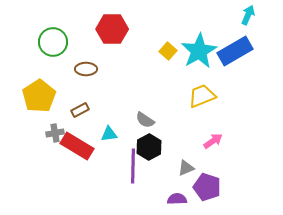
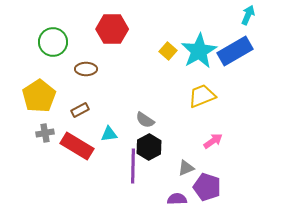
gray cross: moved 10 px left
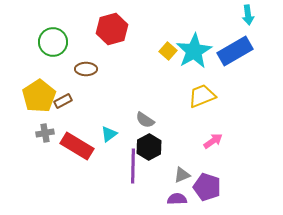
cyan arrow: rotated 150 degrees clockwise
red hexagon: rotated 16 degrees counterclockwise
cyan star: moved 5 px left
brown rectangle: moved 17 px left, 9 px up
cyan triangle: rotated 30 degrees counterclockwise
gray triangle: moved 4 px left, 7 px down
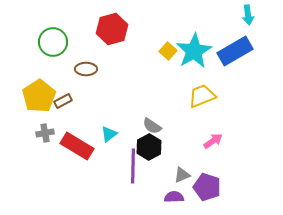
gray semicircle: moved 7 px right, 6 px down
purple semicircle: moved 3 px left, 2 px up
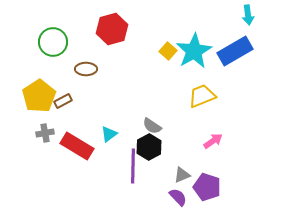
purple semicircle: moved 4 px right; rotated 48 degrees clockwise
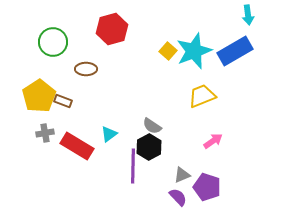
cyan star: rotated 9 degrees clockwise
brown rectangle: rotated 48 degrees clockwise
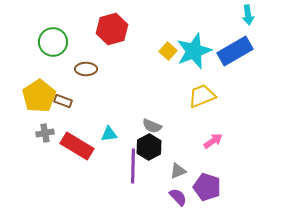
gray semicircle: rotated 12 degrees counterclockwise
cyan triangle: rotated 30 degrees clockwise
gray triangle: moved 4 px left, 4 px up
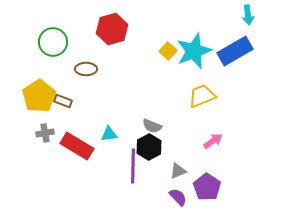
purple pentagon: rotated 16 degrees clockwise
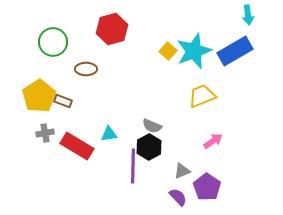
gray triangle: moved 4 px right
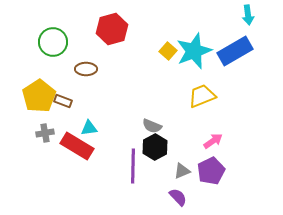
cyan triangle: moved 20 px left, 6 px up
black hexagon: moved 6 px right
purple pentagon: moved 4 px right, 16 px up; rotated 12 degrees clockwise
